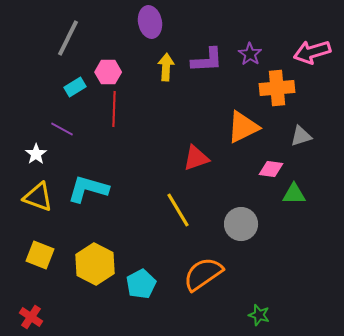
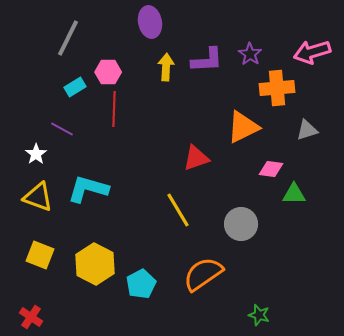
gray triangle: moved 6 px right, 6 px up
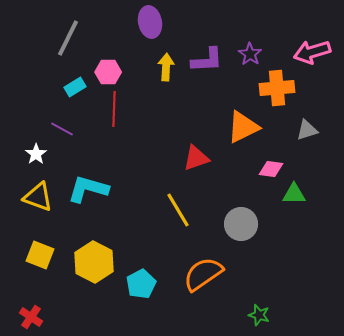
yellow hexagon: moved 1 px left, 2 px up
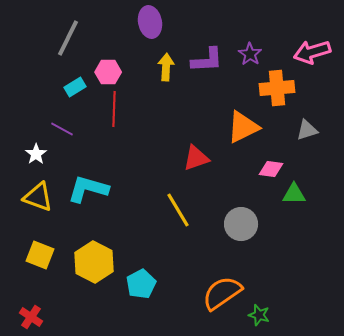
orange semicircle: moved 19 px right, 19 px down
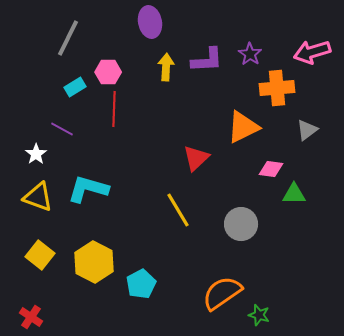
gray triangle: rotated 20 degrees counterclockwise
red triangle: rotated 24 degrees counterclockwise
yellow square: rotated 16 degrees clockwise
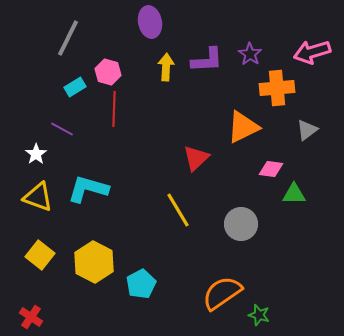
pink hexagon: rotated 15 degrees clockwise
